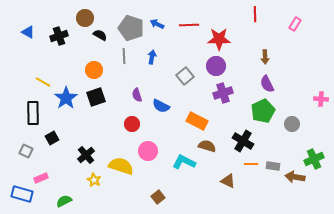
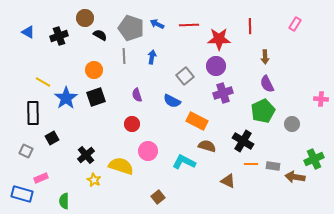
red line at (255, 14): moved 5 px left, 12 px down
blue semicircle at (161, 106): moved 11 px right, 5 px up
green semicircle at (64, 201): rotated 63 degrees counterclockwise
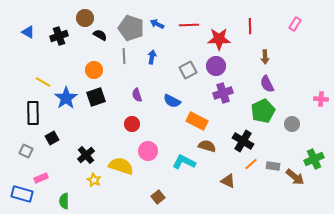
gray square at (185, 76): moved 3 px right, 6 px up; rotated 12 degrees clockwise
orange line at (251, 164): rotated 40 degrees counterclockwise
brown arrow at (295, 177): rotated 150 degrees counterclockwise
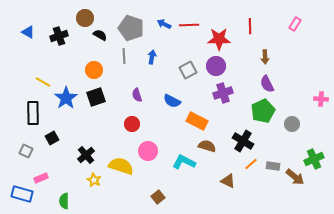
blue arrow at (157, 24): moved 7 px right
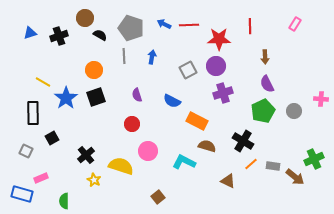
blue triangle at (28, 32): moved 2 px right, 1 px down; rotated 48 degrees counterclockwise
gray circle at (292, 124): moved 2 px right, 13 px up
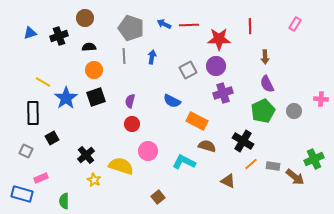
black semicircle at (100, 35): moved 11 px left, 12 px down; rotated 32 degrees counterclockwise
purple semicircle at (137, 95): moved 7 px left, 6 px down; rotated 32 degrees clockwise
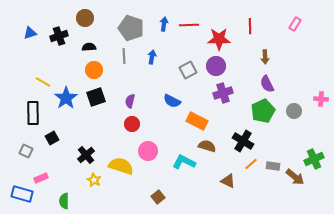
blue arrow at (164, 24): rotated 72 degrees clockwise
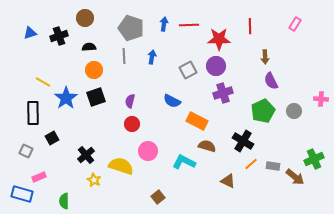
purple semicircle at (267, 84): moved 4 px right, 3 px up
pink rectangle at (41, 178): moved 2 px left, 1 px up
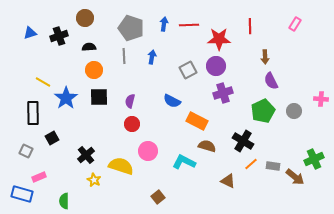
black square at (96, 97): moved 3 px right; rotated 18 degrees clockwise
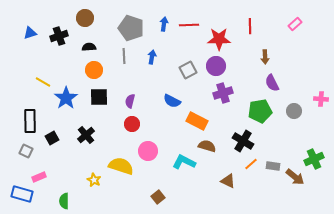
pink rectangle at (295, 24): rotated 16 degrees clockwise
purple semicircle at (271, 81): moved 1 px right, 2 px down
green pentagon at (263, 111): moved 3 px left; rotated 15 degrees clockwise
black rectangle at (33, 113): moved 3 px left, 8 px down
black cross at (86, 155): moved 20 px up
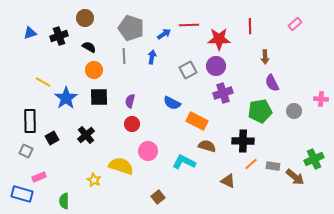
blue arrow at (164, 24): moved 10 px down; rotated 48 degrees clockwise
black semicircle at (89, 47): rotated 32 degrees clockwise
blue semicircle at (172, 101): moved 2 px down
black cross at (243, 141): rotated 30 degrees counterclockwise
